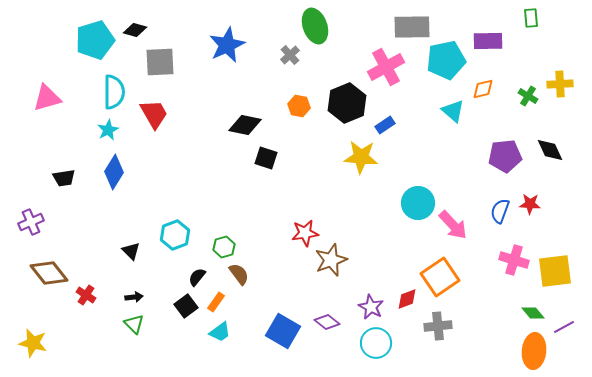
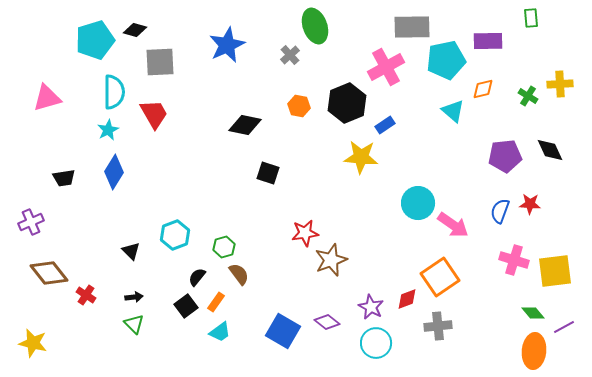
black square at (266, 158): moved 2 px right, 15 px down
pink arrow at (453, 225): rotated 12 degrees counterclockwise
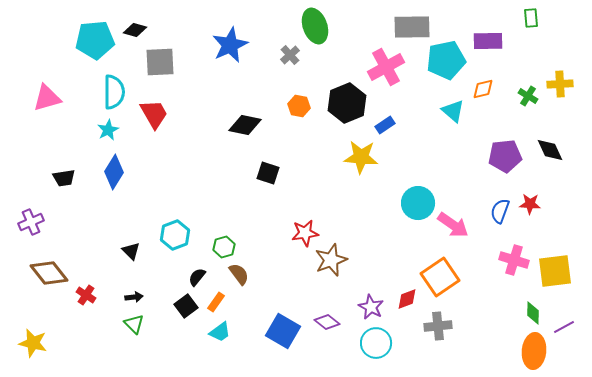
cyan pentagon at (95, 40): rotated 12 degrees clockwise
blue star at (227, 45): moved 3 px right
green diamond at (533, 313): rotated 40 degrees clockwise
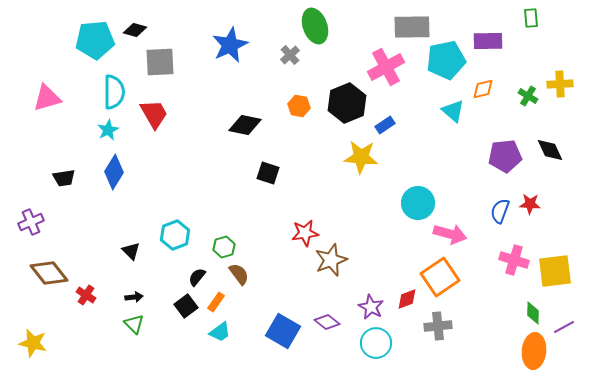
pink arrow at (453, 225): moved 3 px left, 9 px down; rotated 20 degrees counterclockwise
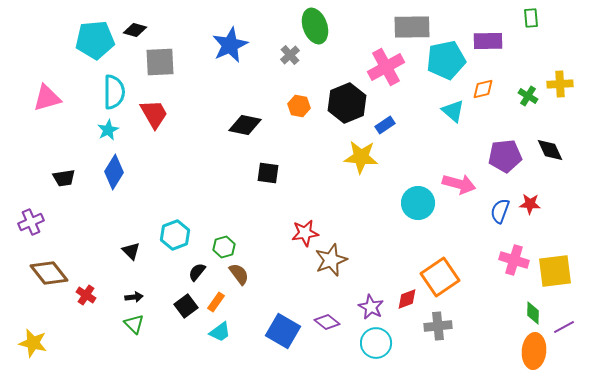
black square at (268, 173): rotated 10 degrees counterclockwise
pink arrow at (450, 234): moved 9 px right, 50 px up
black semicircle at (197, 277): moved 5 px up
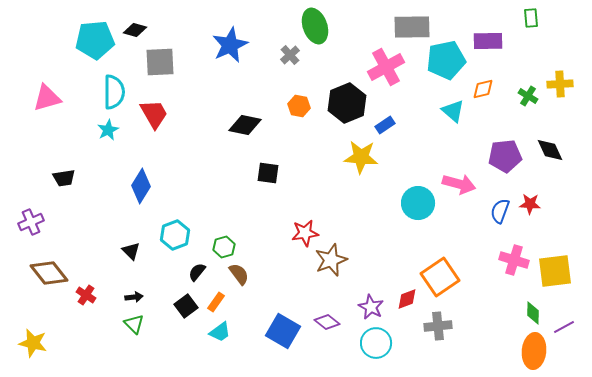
blue diamond at (114, 172): moved 27 px right, 14 px down
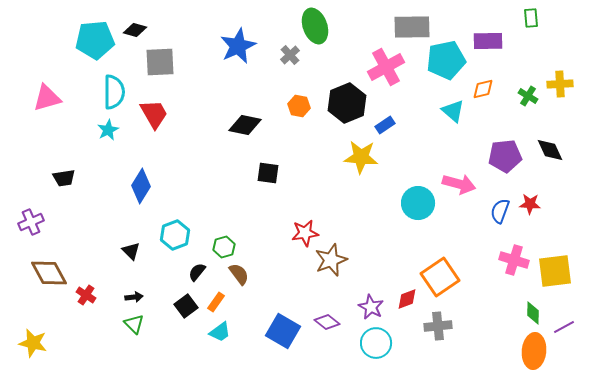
blue star at (230, 45): moved 8 px right, 1 px down
brown diamond at (49, 273): rotated 9 degrees clockwise
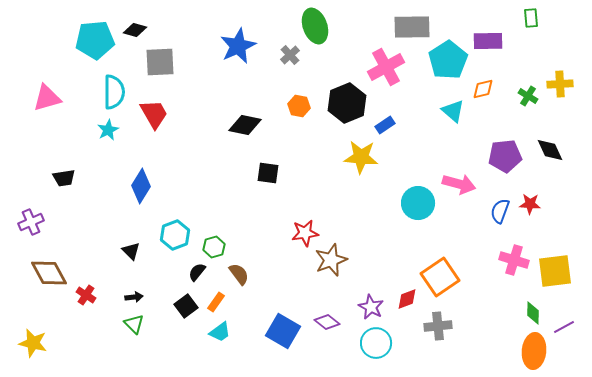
cyan pentagon at (446, 60): moved 2 px right; rotated 21 degrees counterclockwise
green hexagon at (224, 247): moved 10 px left
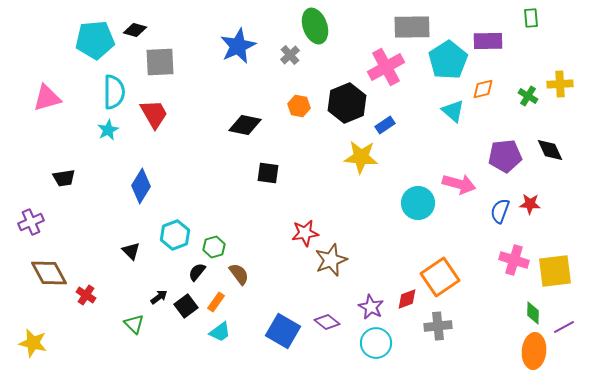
black arrow at (134, 297): moved 25 px right; rotated 30 degrees counterclockwise
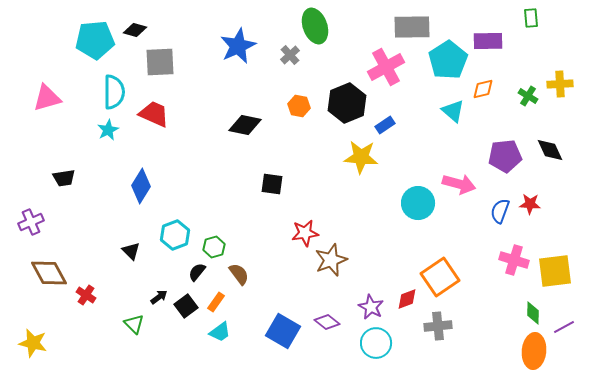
red trapezoid at (154, 114): rotated 36 degrees counterclockwise
black square at (268, 173): moved 4 px right, 11 px down
